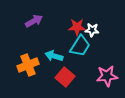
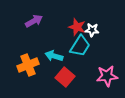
red star: rotated 18 degrees clockwise
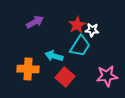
purple arrow: moved 1 px right, 1 px down
red star: moved 2 px up; rotated 24 degrees clockwise
orange cross: moved 4 px down; rotated 25 degrees clockwise
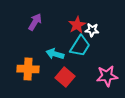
purple arrow: rotated 30 degrees counterclockwise
cyan arrow: moved 1 px right, 2 px up
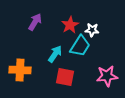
red star: moved 7 px left
cyan arrow: rotated 108 degrees clockwise
orange cross: moved 8 px left, 1 px down
red square: rotated 30 degrees counterclockwise
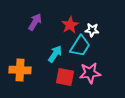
pink star: moved 17 px left, 3 px up
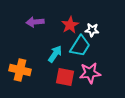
purple arrow: rotated 126 degrees counterclockwise
orange cross: rotated 10 degrees clockwise
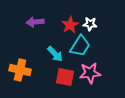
white star: moved 2 px left, 6 px up
cyan arrow: rotated 102 degrees clockwise
